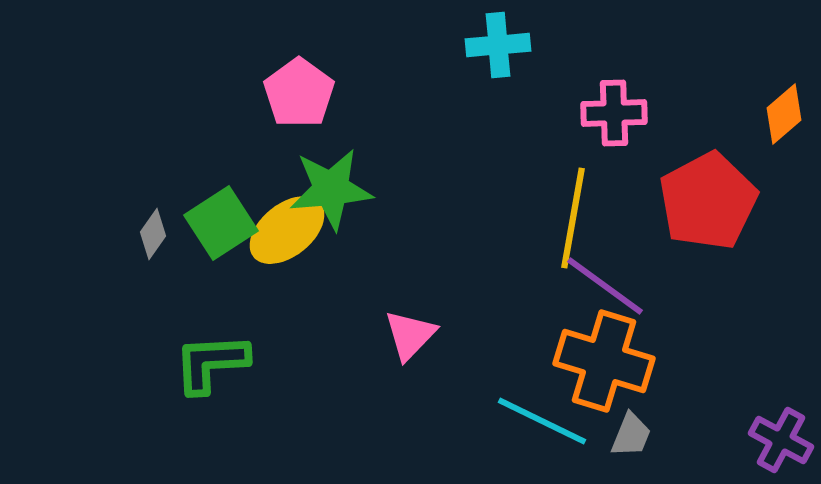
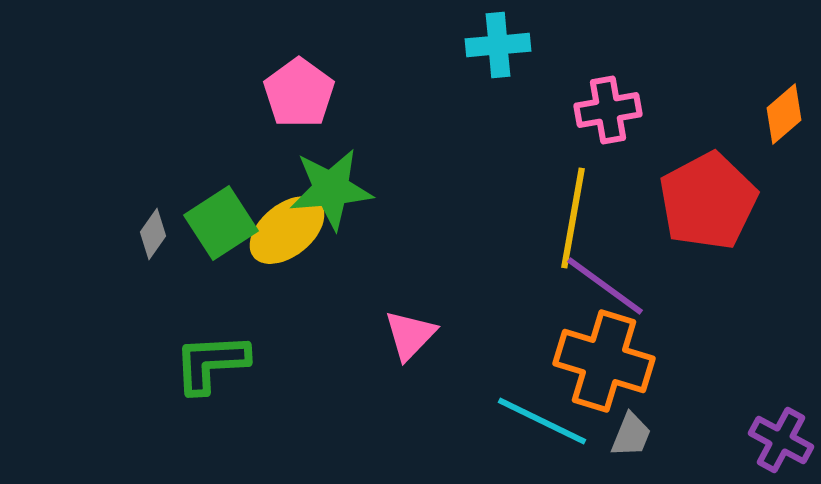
pink cross: moved 6 px left, 3 px up; rotated 8 degrees counterclockwise
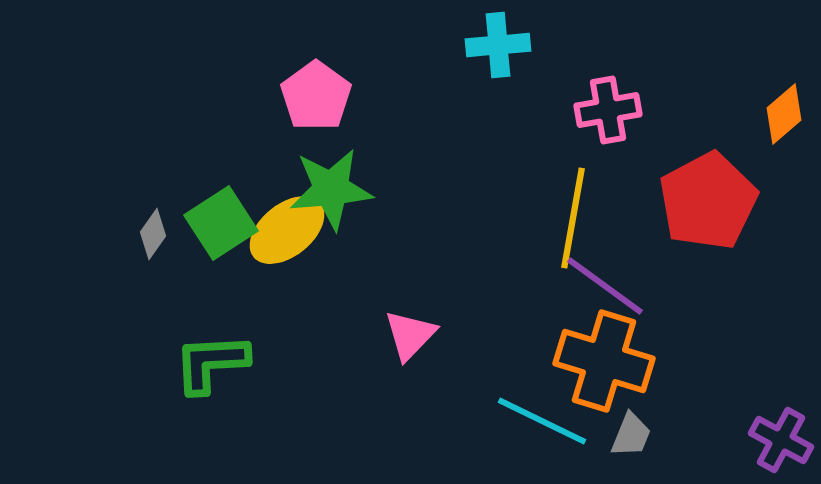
pink pentagon: moved 17 px right, 3 px down
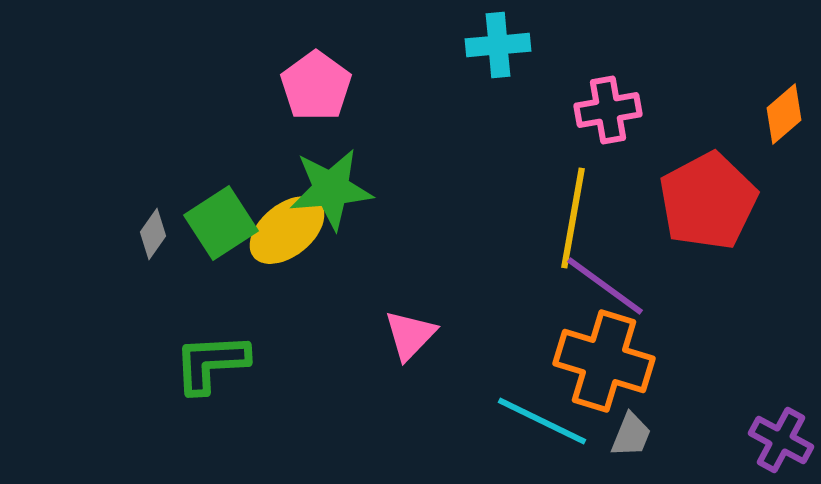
pink pentagon: moved 10 px up
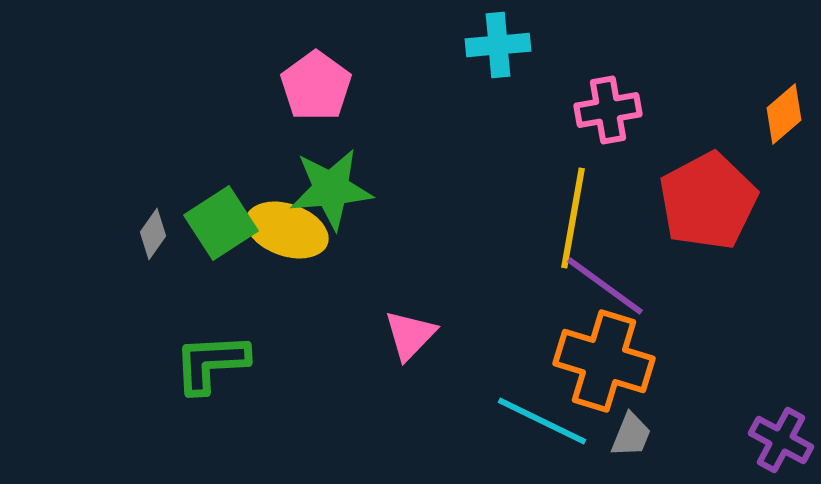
yellow ellipse: rotated 58 degrees clockwise
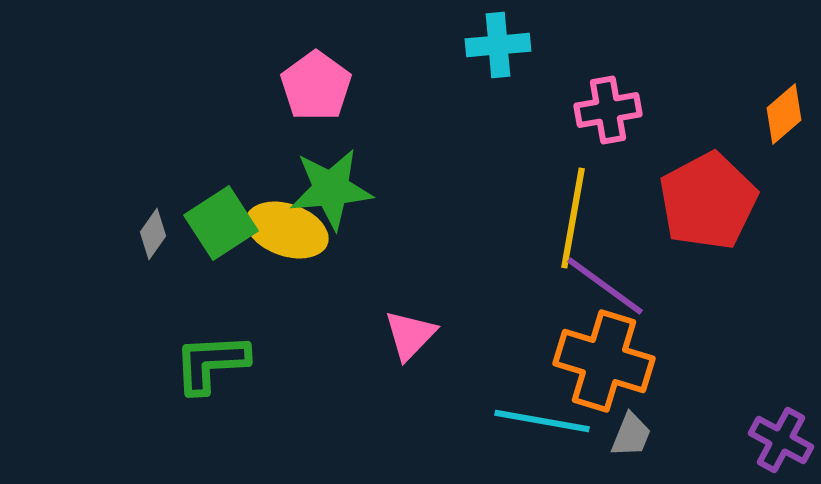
cyan line: rotated 16 degrees counterclockwise
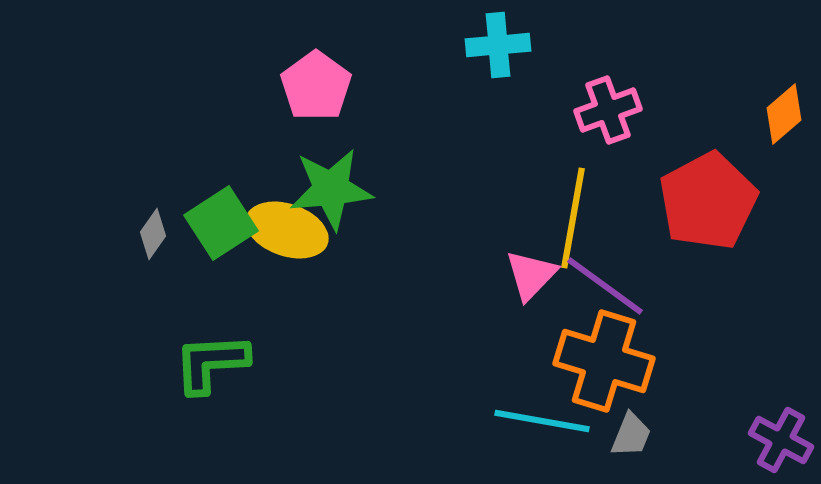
pink cross: rotated 10 degrees counterclockwise
pink triangle: moved 121 px right, 60 px up
